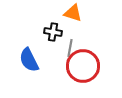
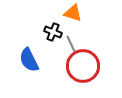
black cross: rotated 12 degrees clockwise
gray line: moved 1 px right, 4 px up; rotated 36 degrees counterclockwise
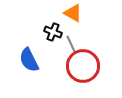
orange triangle: rotated 12 degrees clockwise
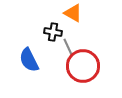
black cross: rotated 12 degrees counterclockwise
gray line: moved 3 px left, 3 px down
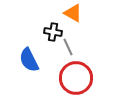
red circle: moved 7 px left, 12 px down
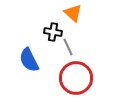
orange triangle: rotated 12 degrees clockwise
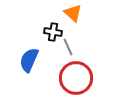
blue semicircle: rotated 50 degrees clockwise
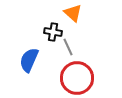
red circle: moved 1 px right
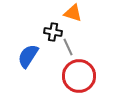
orange triangle: rotated 24 degrees counterclockwise
blue semicircle: moved 1 px left, 4 px up; rotated 10 degrees clockwise
red circle: moved 2 px right, 2 px up
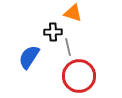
black cross: rotated 12 degrees counterclockwise
gray line: rotated 12 degrees clockwise
blue semicircle: moved 1 px right, 1 px down
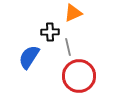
orange triangle: rotated 42 degrees counterclockwise
black cross: moved 3 px left
